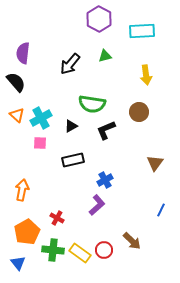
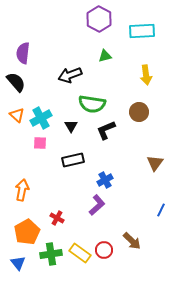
black arrow: moved 11 px down; rotated 30 degrees clockwise
black triangle: rotated 32 degrees counterclockwise
green cross: moved 2 px left, 4 px down; rotated 15 degrees counterclockwise
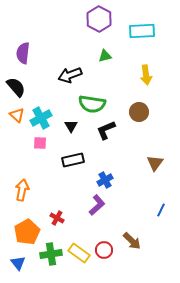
black semicircle: moved 5 px down
yellow rectangle: moved 1 px left
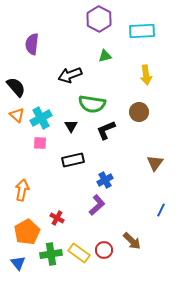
purple semicircle: moved 9 px right, 9 px up
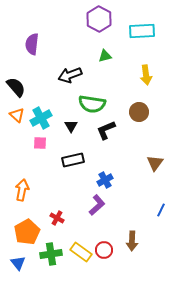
brown arrow: rotated 48 degrees clockwise
yellow rectangle: moved 2 px right, 1 px up
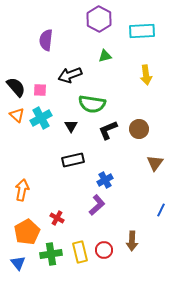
purple semicircle: moved 14 px right, 4 px up
brown circle: moved 17 px down
black L-shape: moved 2 px right
pink square: moved 53 px up
yellow rectangle: moved 1 px left; rotated 40 degrees clockwise
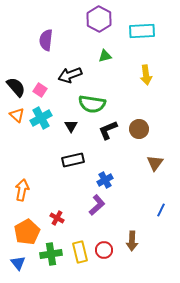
pink square: rotated 32 degrees clockwise
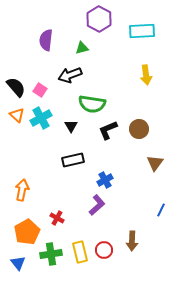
green triangle: moved 23 px left, 8 px up
